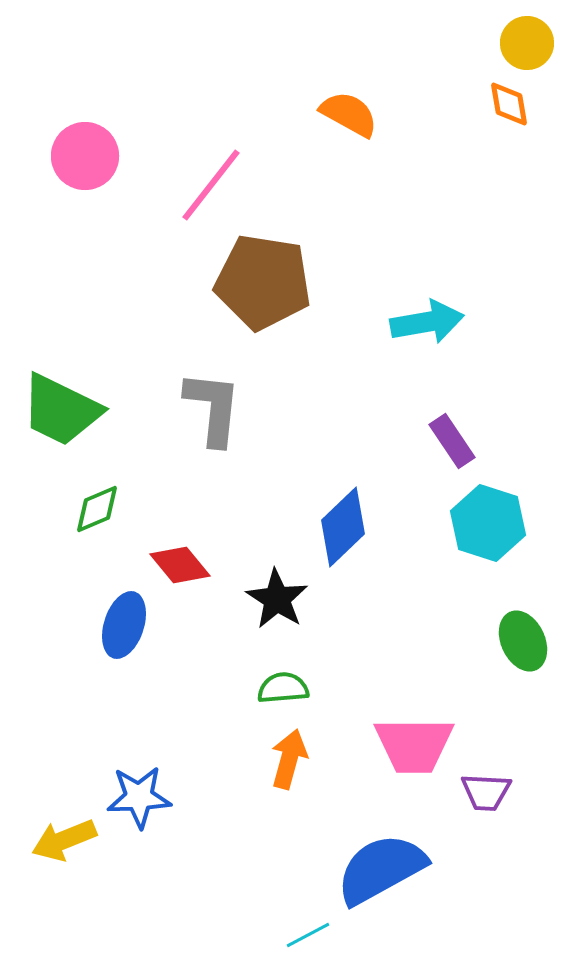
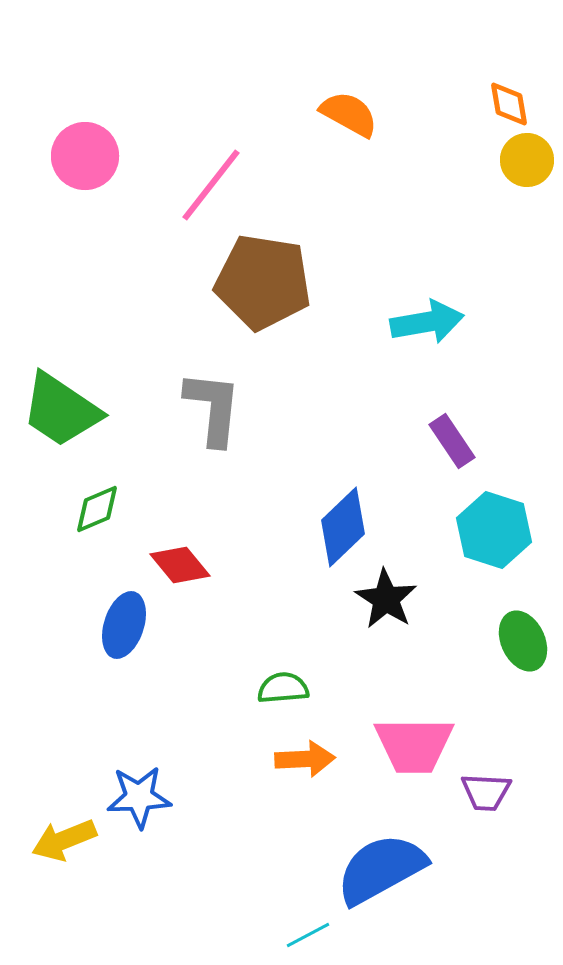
yellow circle: moved 117 px down
green trapezoid: rotated 8 degrees clockwise
cyan hexagon: moved 6 px right, 7 px down
black star: moved 109 px right
orange arrow: moved 16 px right; rotated 72 degrees clockwise
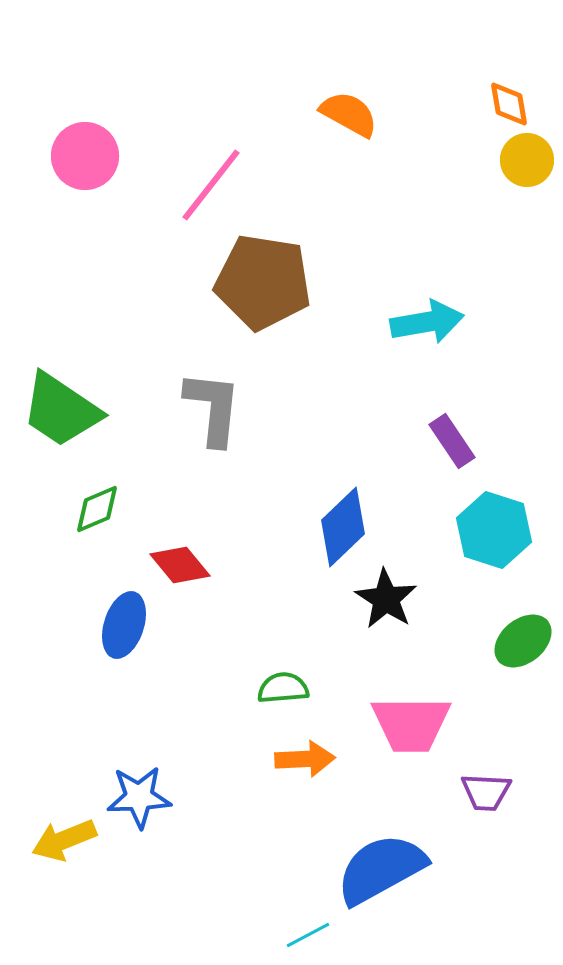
green ellipse: rotated 76 degrees clockwise
pink trapezoid: moved 3 px left, 21 px up
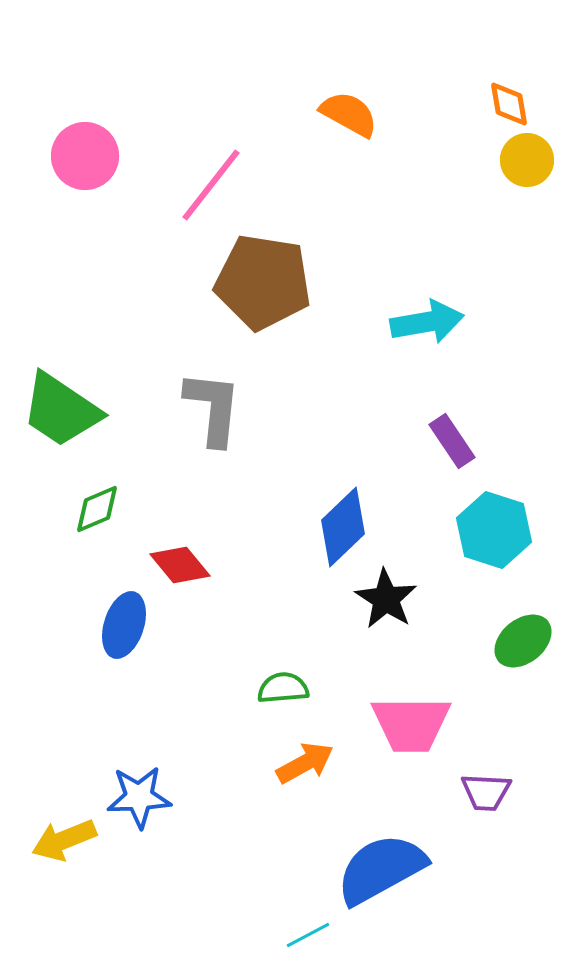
orange arrow: moved 4 px down; rotated 26 degrees counterclockwise
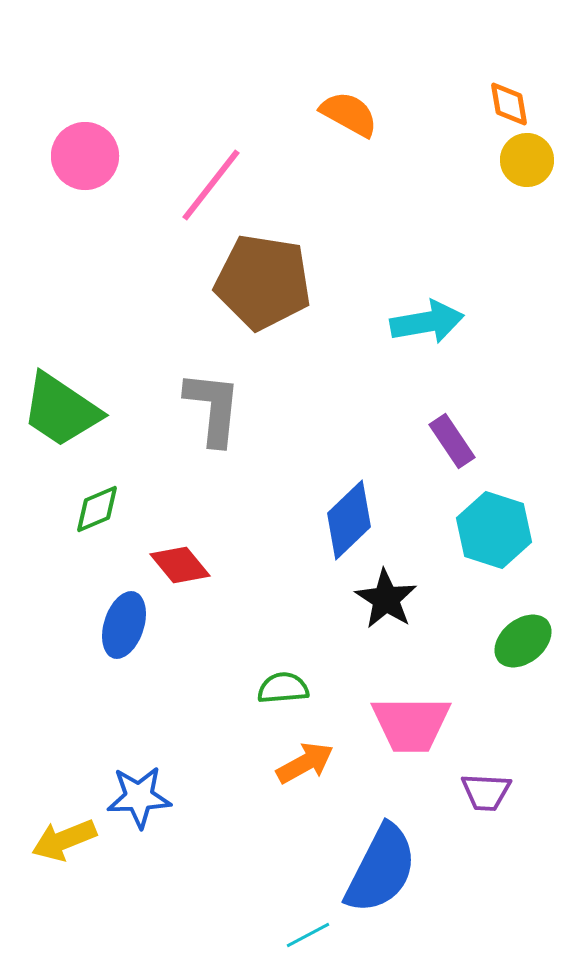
blue diamond: moved 6 px right, 7 px up
blue semicircle: rotated 146 degrees clockwise
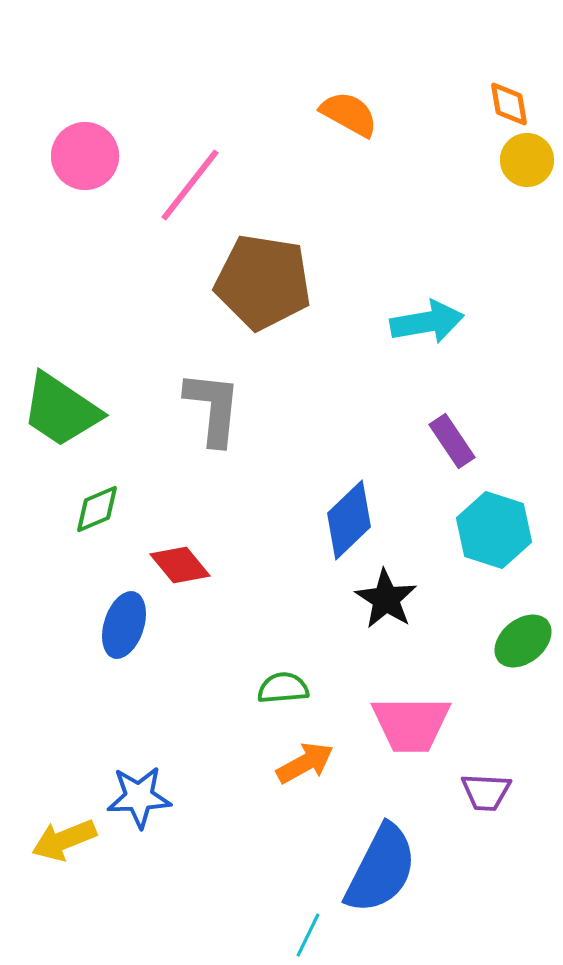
pink line: moved 21 px left
cyan line: rotated 36 degrees counterclockwise
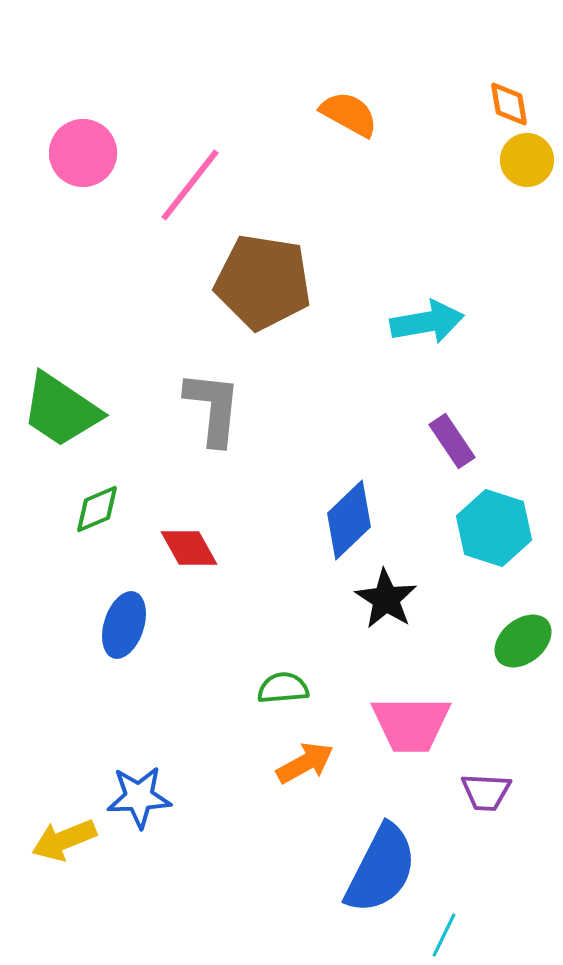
pink circle: moved 2 px left, 3 px up
cyan hexagon: moved 2 px up
red diamond: moved 9 px right, 17 px up; rotated 10 degrees clockwise
cyan line: moved 136 px right
